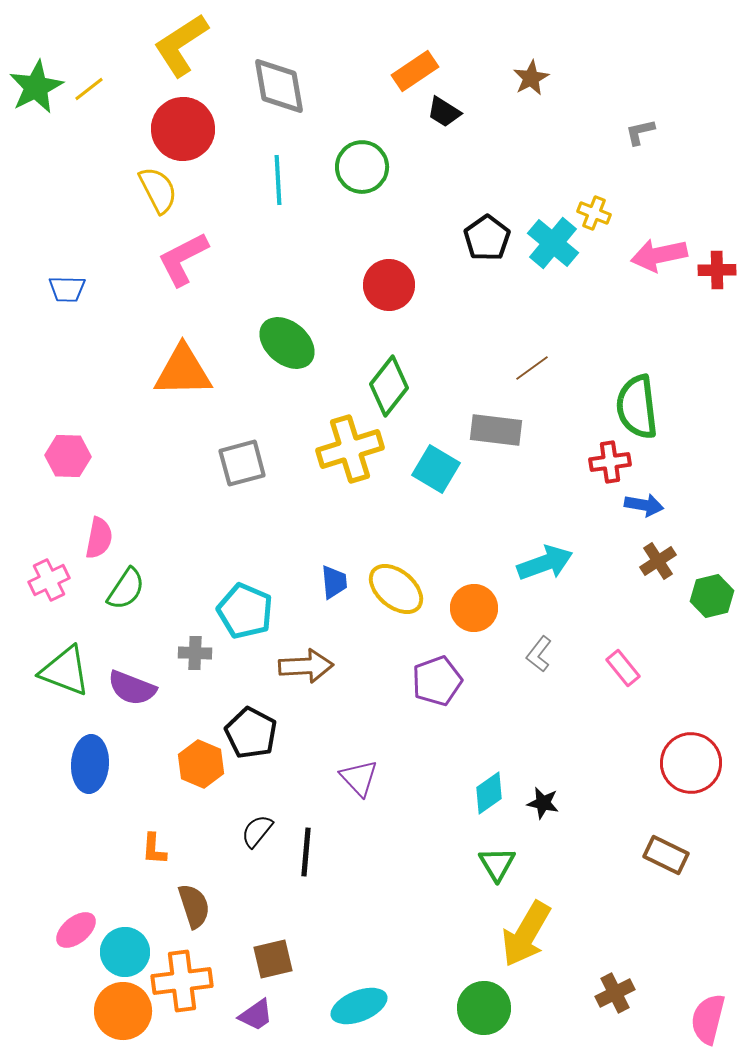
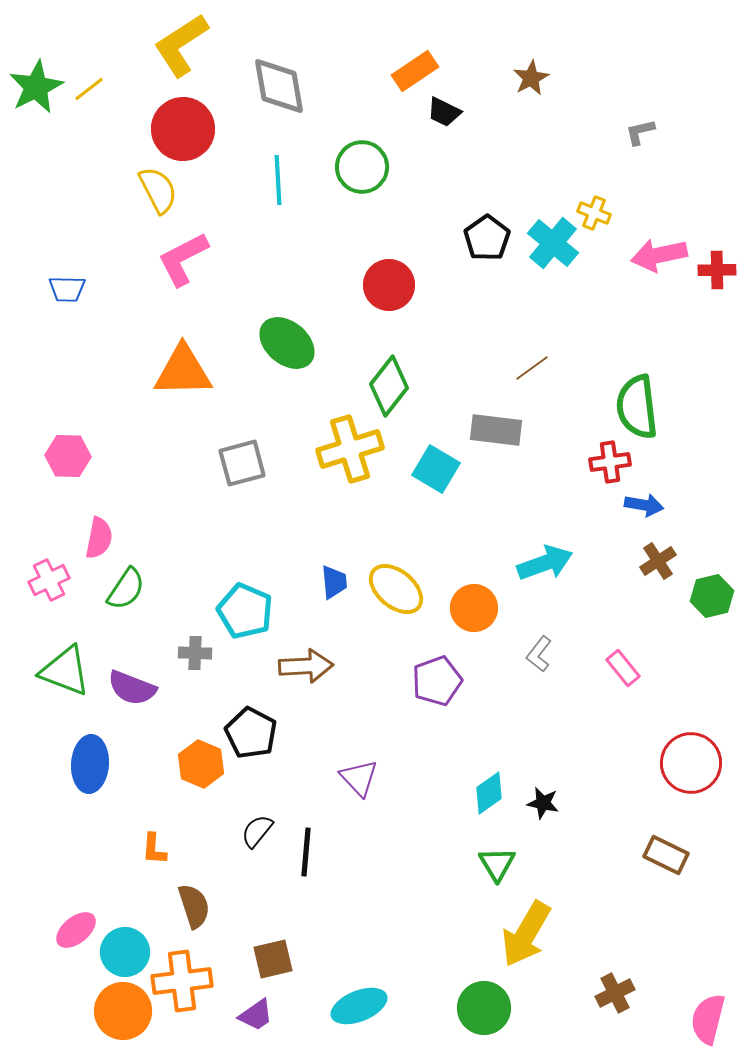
black trapezoid at (444, 112): rotated 6 degrees counterclockwise
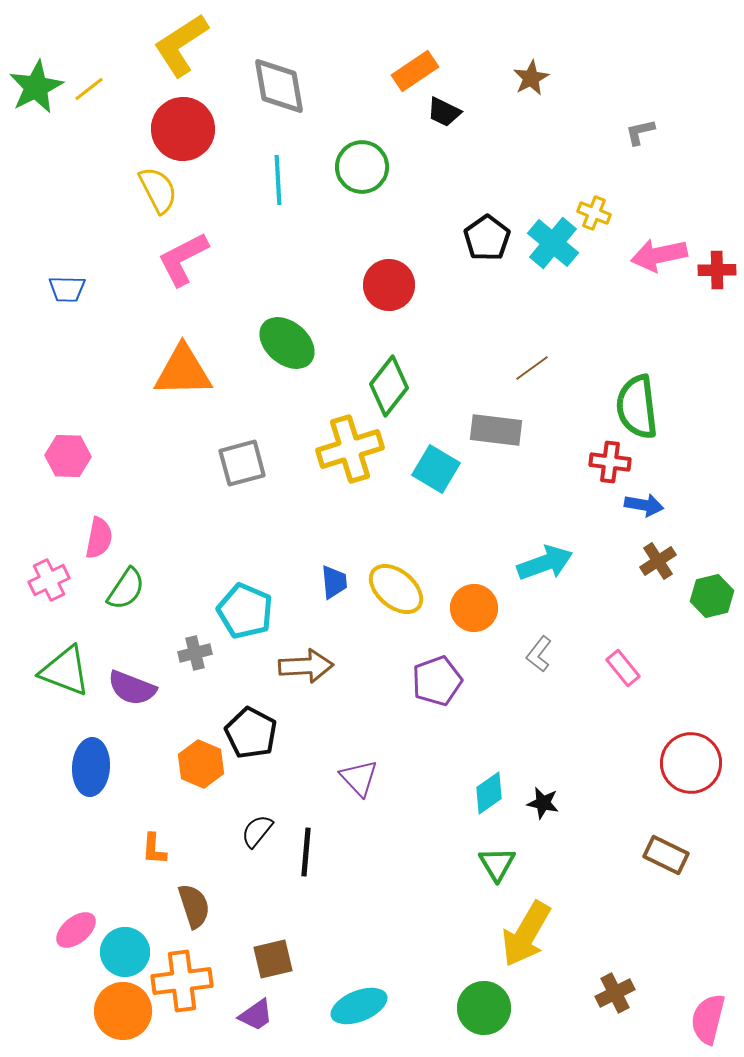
red cross at (610, 462): rotated 15 degrees clockwise
gray cross at (195, 653): rotated 16 degrees counterclockwise
blue ellipse at (90, 764): moved 1 px right, 3 px down
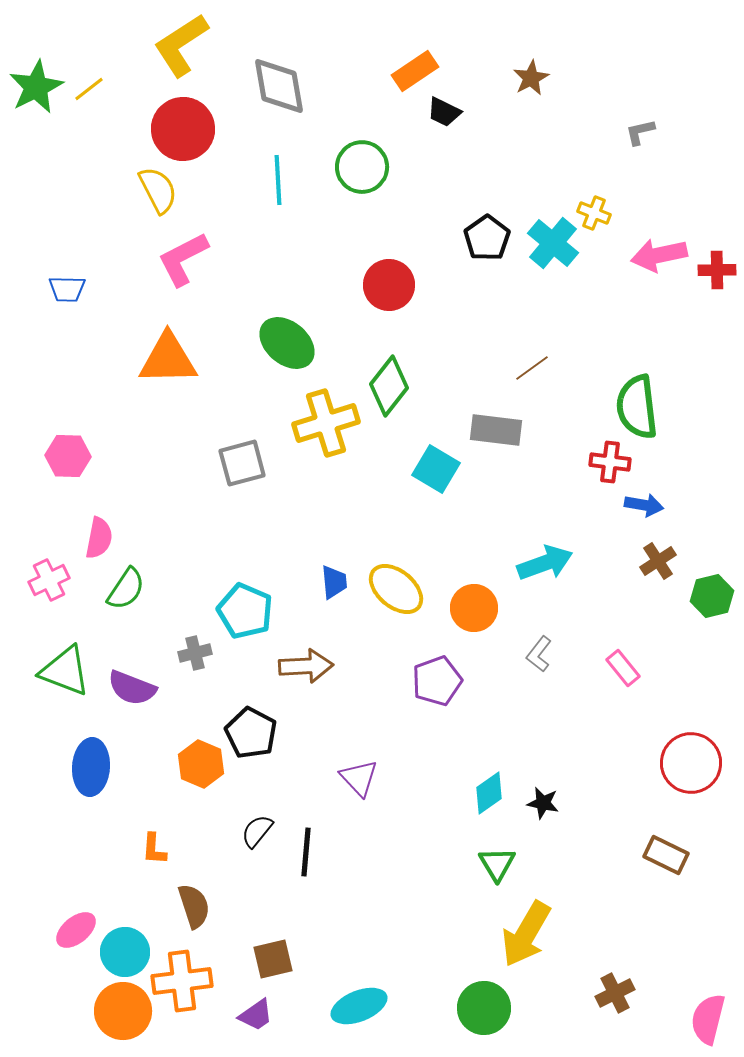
orange triangle at (183, 371): moved 15 px left, 12 px up
yellow cross at (350, 449): moved 24 px left, 26 px up
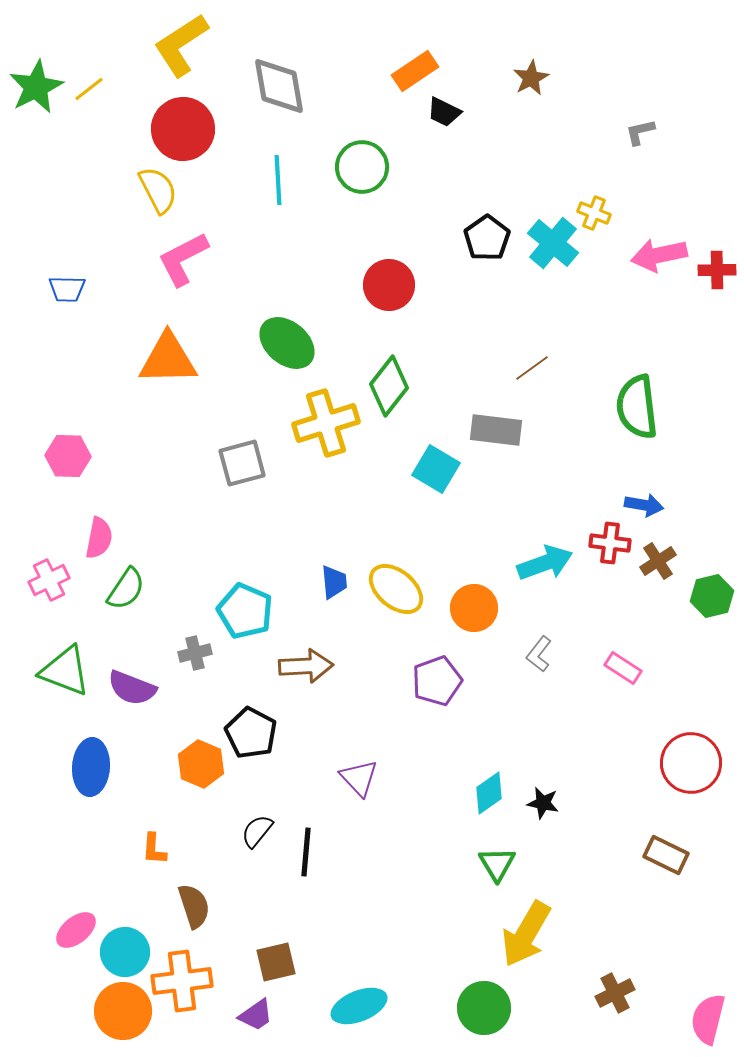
red cross at (610, 462): moved 81 px down
pink rectangle at (623, 668): rotated 18 degrees counterclockwise
brown square at (273, 959): moved 3 px right, 3 px down
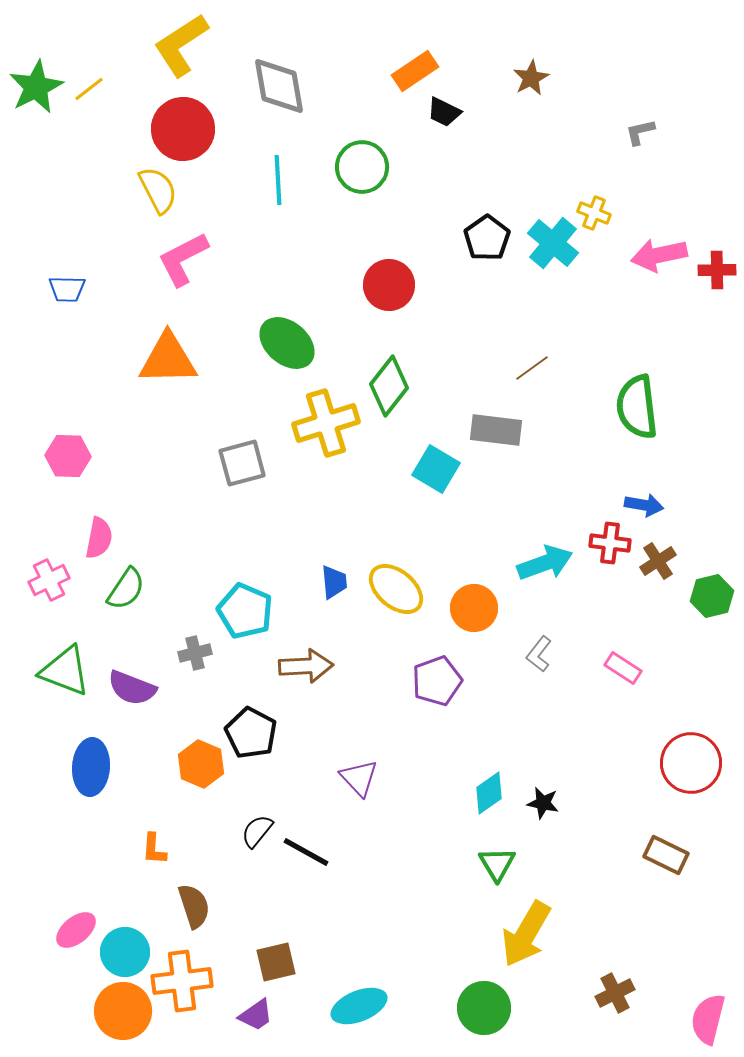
black line at (306, 852): rotated 66 degrees counterclockwise
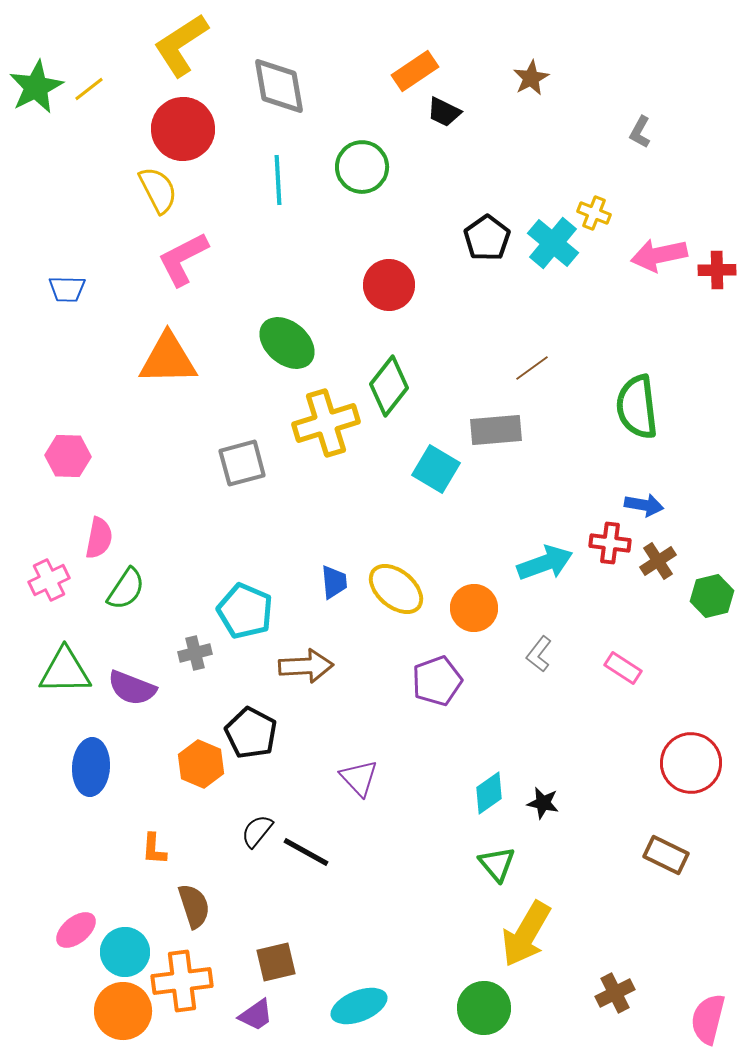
gray L-shape at (640, 132): rotated 48 degrees counterclockwise
gray rectangle at (496, 430): rotated 12 degrees counterclockwise
green triangle at (65, 671): rotated 22 degrees counterclockwise
green triangle at (497, 864): rotated 9 degrees counterclockwise
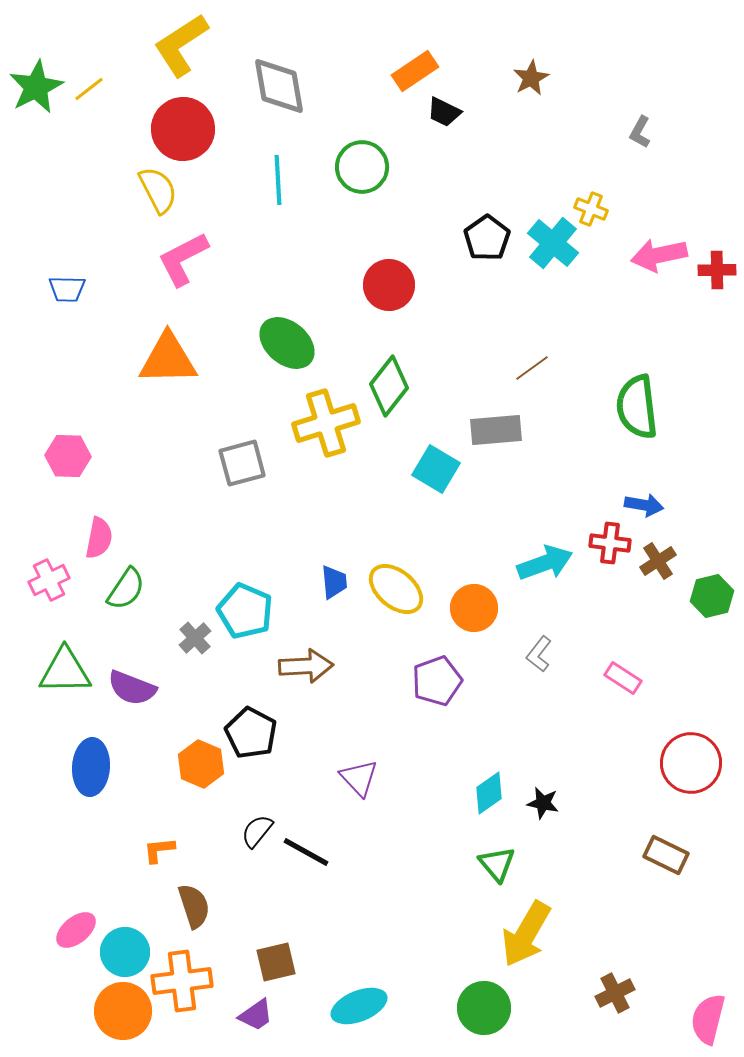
yellow cross at (594, 213): moved 3 px left, 4 px up
gray cross at (195, 653): moved 15 px up; rotated 28 degrees counterclockwise
pink rectangle at (623, 668): moved 10 px down
orange L-shape at (154, 849): moved 5 px right, 1 px down; rotated 80 degrees clockwise
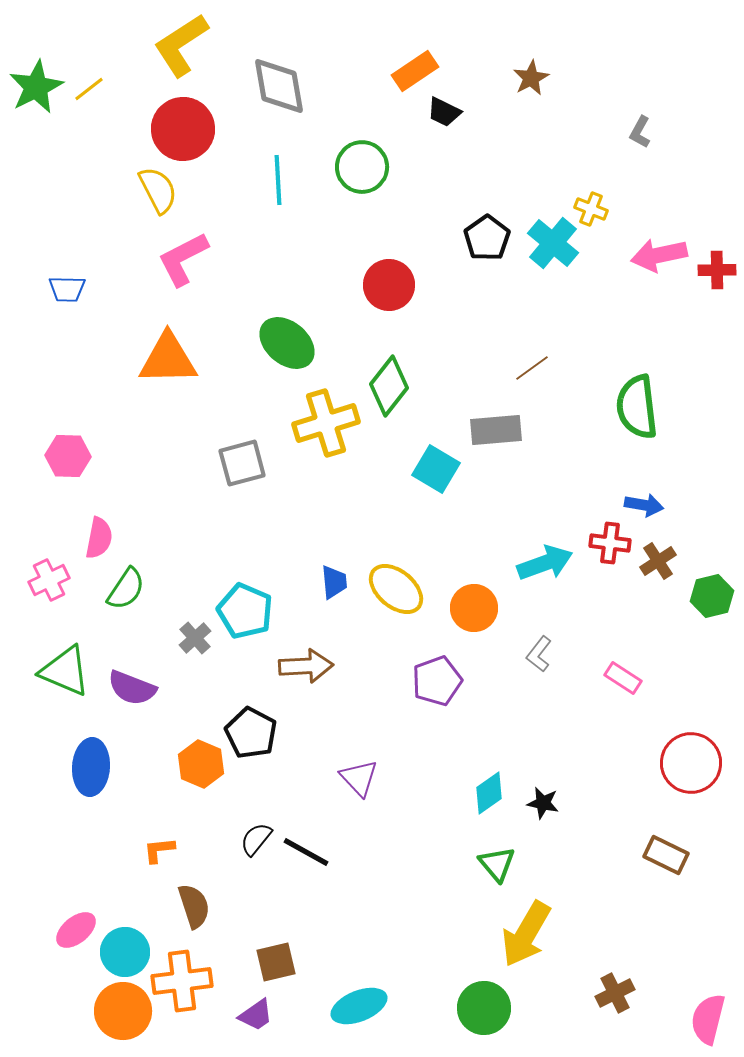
green triangle at (65, 671): rotated 24 degrees clockwise
black semicircle at (257, 831): moved 1 px left, 8 px down
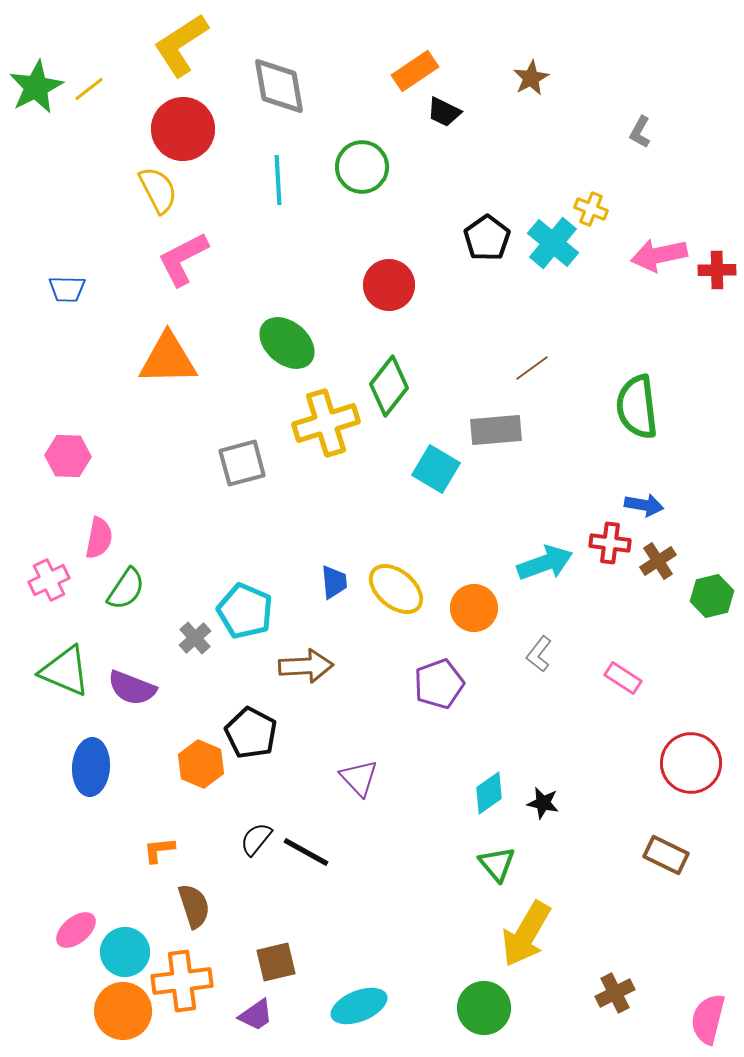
purple pentagon at (437, 681): moved 2 px right, 3 px down
